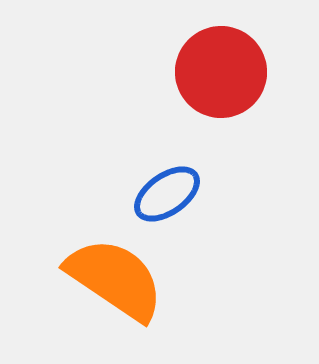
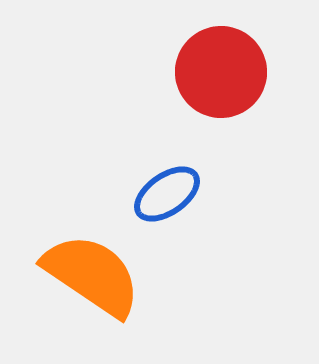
orange semicircle: moved 23 px left, 4 px up
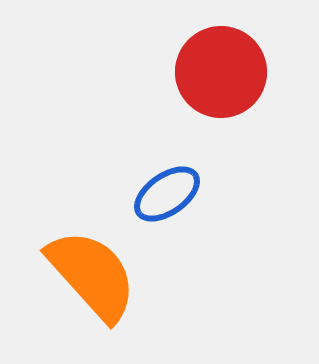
orange semicircle: rotated 14 degrees clockwise
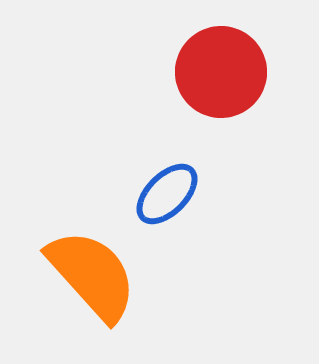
blue ellipse: rotated 10 degrees counterclockwise
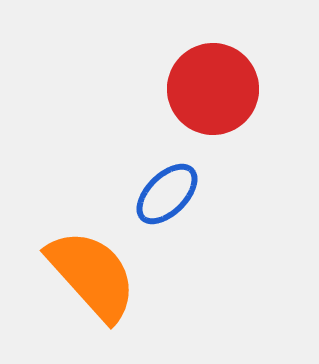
red circle: moved 8 px left, 17 px down
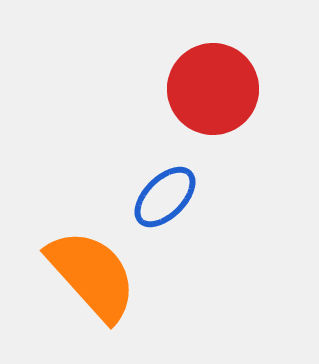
blue ellipse: moved 2 px left, 3 px down
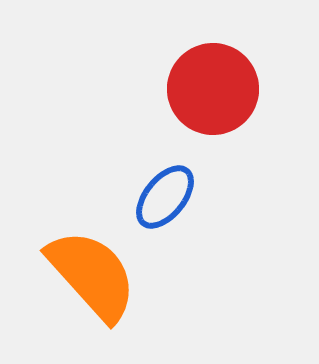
blue ellipse: rotated 6 degrees counterclockwise
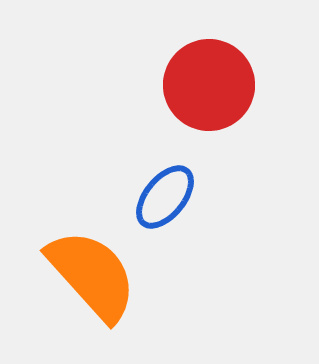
red circle: moved 4 px left, 4 px up
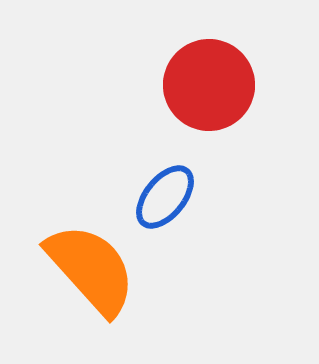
orange semicircle: moved 1 px left, 6 px up
